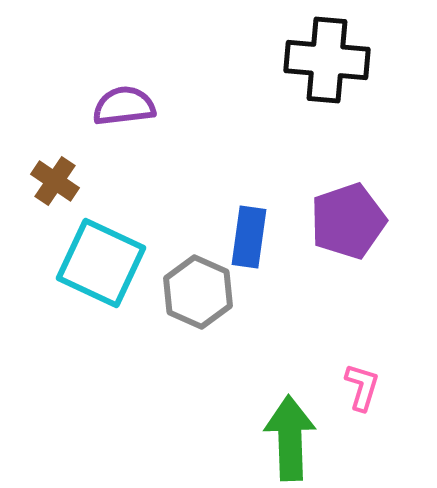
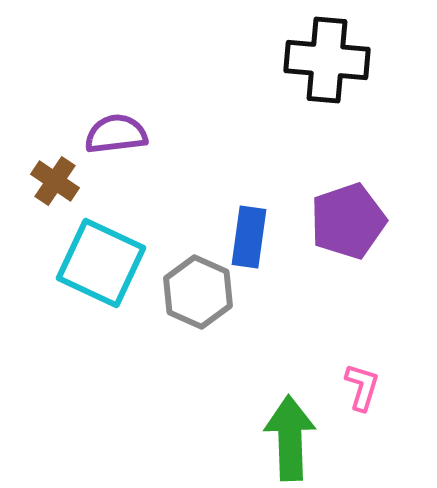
purple semicircle: moved 8 px left, 28 px down
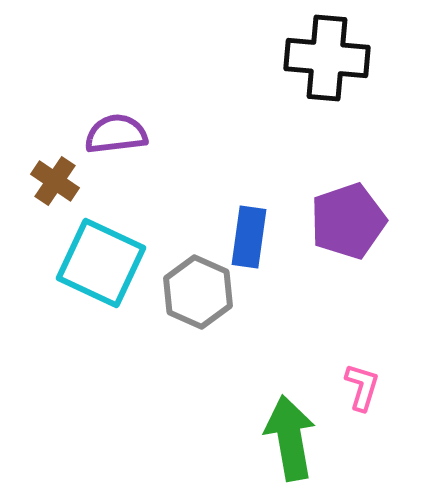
black cross: moved 2 px up
green arrow: rotated 8 degrees counterclockwise
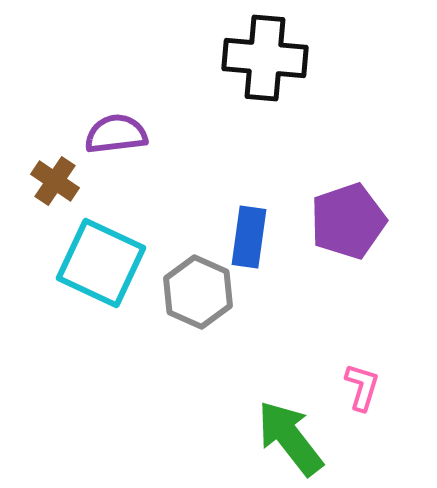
black cross: moved 62 px left
green arrow: rotated 28 degrees counterclockwise
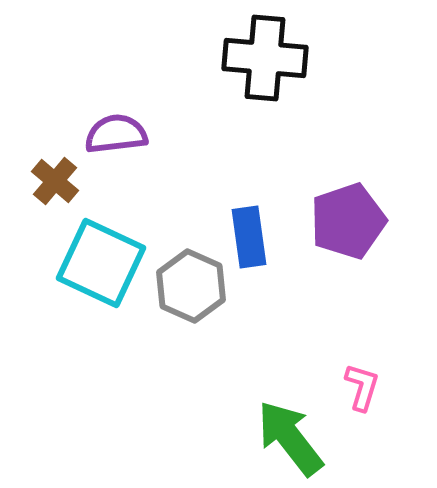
brown cross: rotated 6 degrees clockwise
blue rectangle: rotated 16 degrees counterclockwise
gray hexagon: moved 7 px left, 6 px up
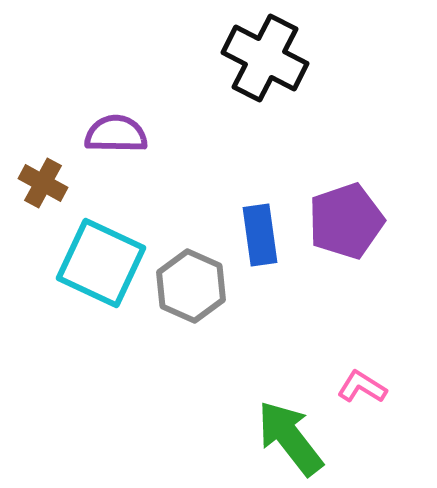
black cross: rotated 22 degrees clockwise
purple semicircle: rotated 8 degrees clockwise
brown cross: moved 12 px left, 2 px down; rotated 12 degrees counterclockwise
purple pentagon: moved 2 px left
blue rectangle: moved 11 px right, 2 px up
pink L-shape: rotated 75 degrees counterclockwise
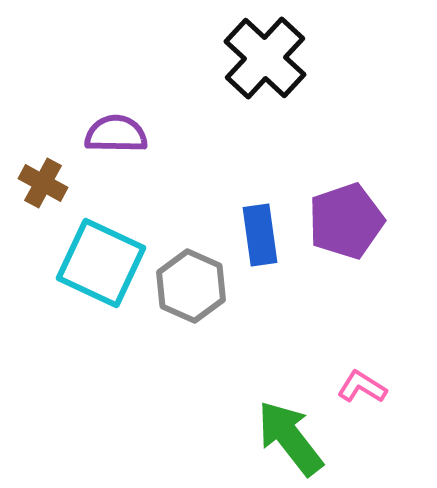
black cross: rotated 16 degrees clockwise
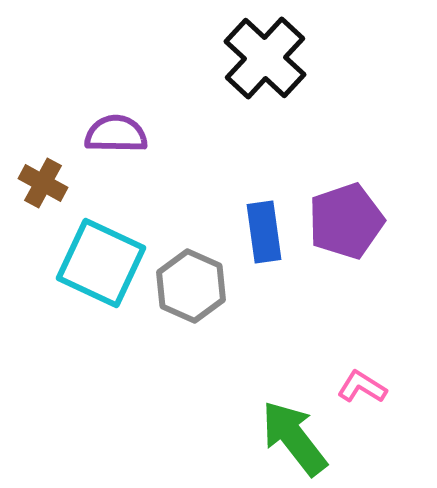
blue rectangle: moved 4 px right, 3 px up
green arrow: moved 4 px right
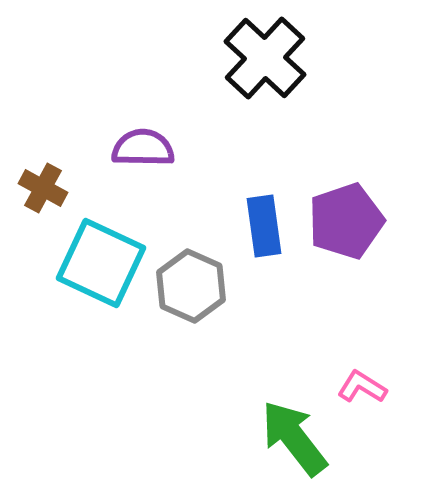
purple semicircle: moved 27 px right, 14 px down
brown cross: moved 5 px down
blue rectangle: moved 6 px up
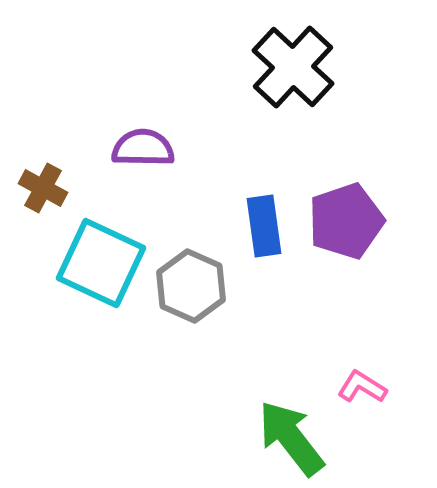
black cross: moved 28 px right, 9 px down
green arrow: moved 3 px left
